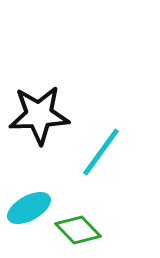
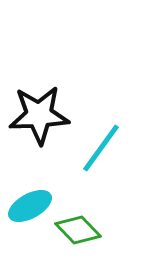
cyan line: moved 4 px up
cyan ellipse: moved 1 px right, 2 px up
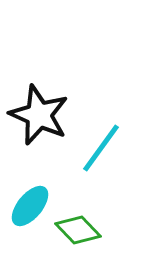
black star: rotated 26 degrees clockwise
cyan ellipse: rotated 21 degrees counterclockwise
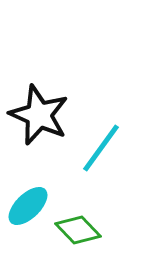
cyan ellipse: moved 2 px left; rotated 6 degrees clockwise
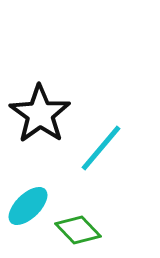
black star: moved 1 px right, 1 px up; rotated 12 degrees clockwise
cyan line: rotated 4 degrees clockwise
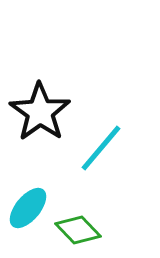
black star: moved 2 px up
cyan ellipse: moved 2 px down; rotated 6 degrees counterclockwise
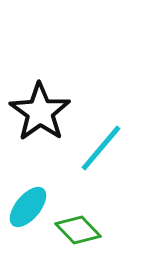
cyan ellipse: moved 1 px up
